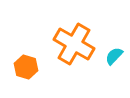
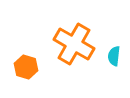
cyan semicircle: rotated 36 degrees counterclockwise
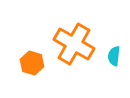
orange hexagon: moved 6 px right, 4 px up
